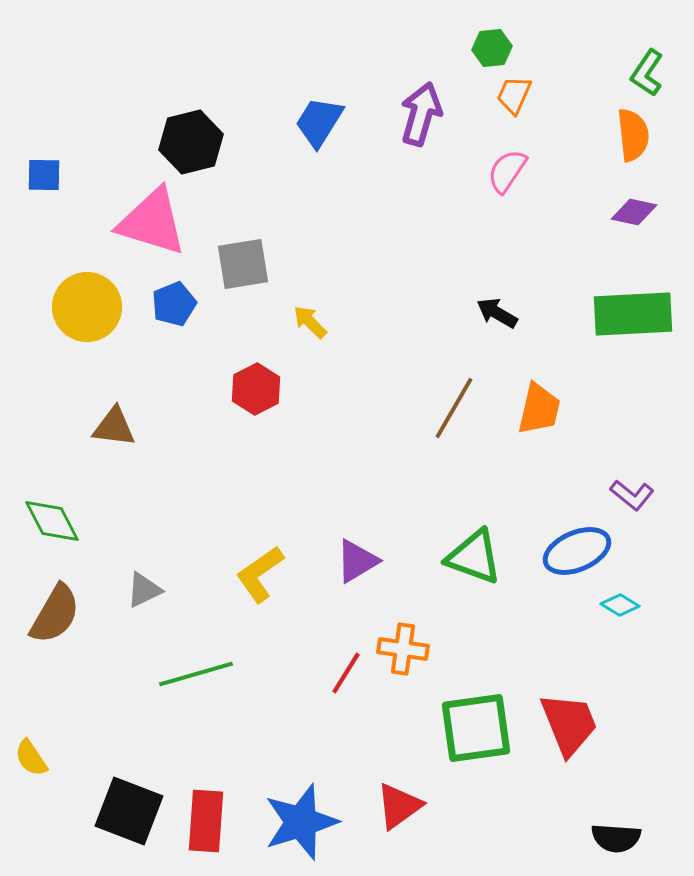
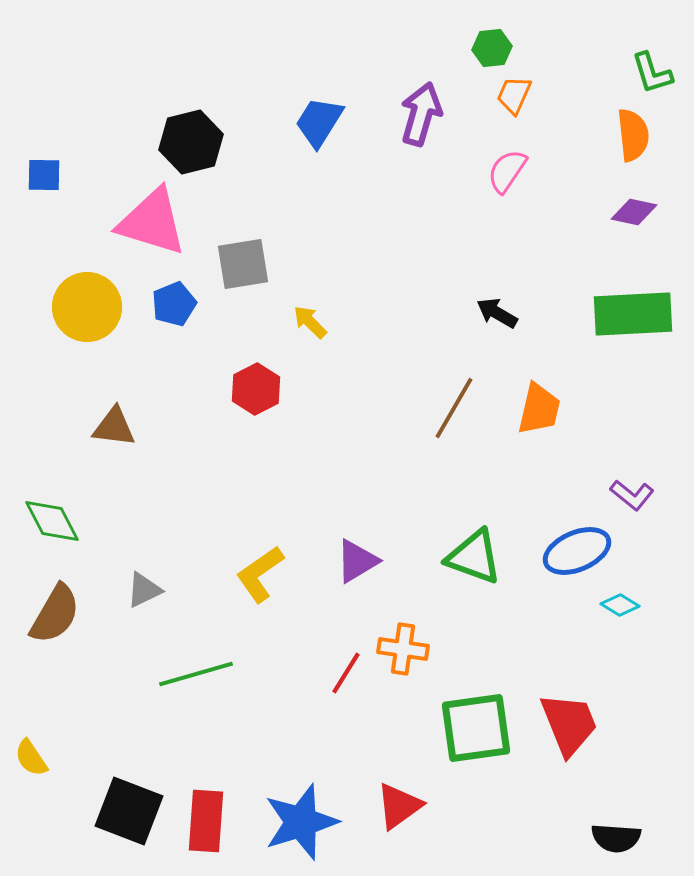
green L-shape at (647, 73): moved 5 px right; rotated 51 degrees counterclockwise
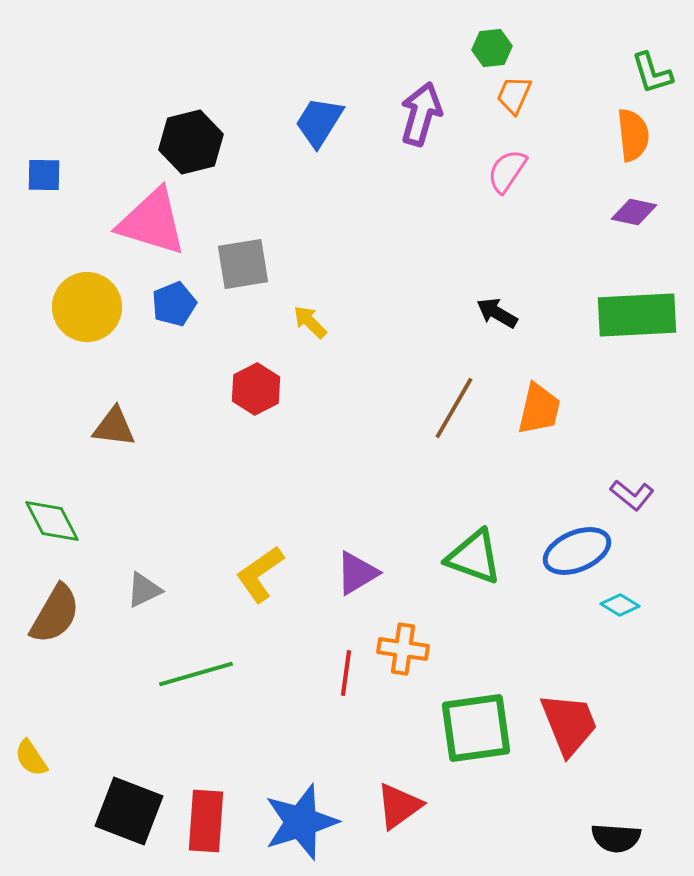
green rectangle at (633, 314): moved 4 px right, 1 px down
purple triangle at (357, 561): moved 12 px down
red line at (346, 673): rotated 24 degrees counterclockwise
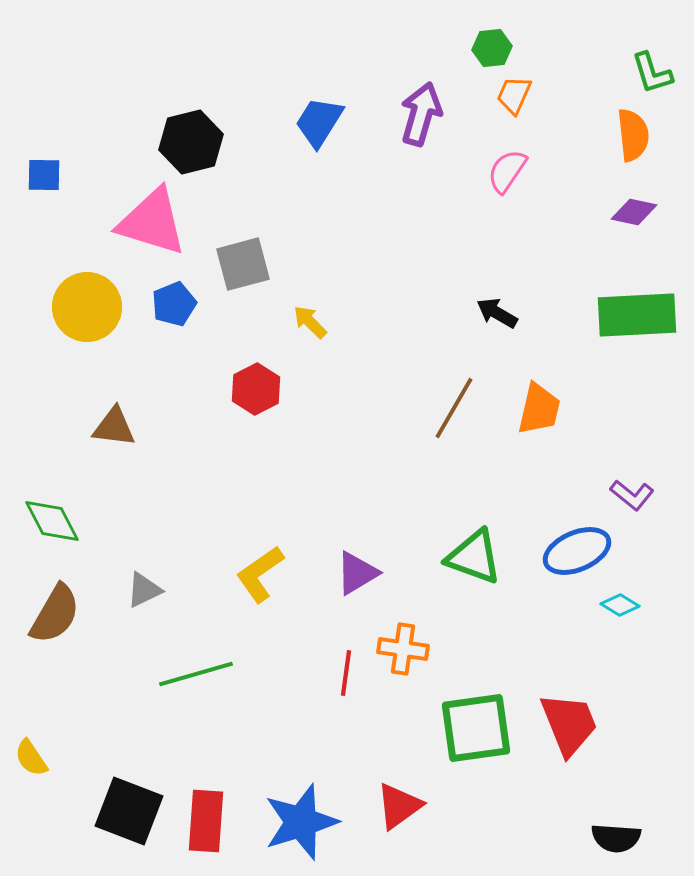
gray square at (243, 264): rotated 6 degrees counterclockwise
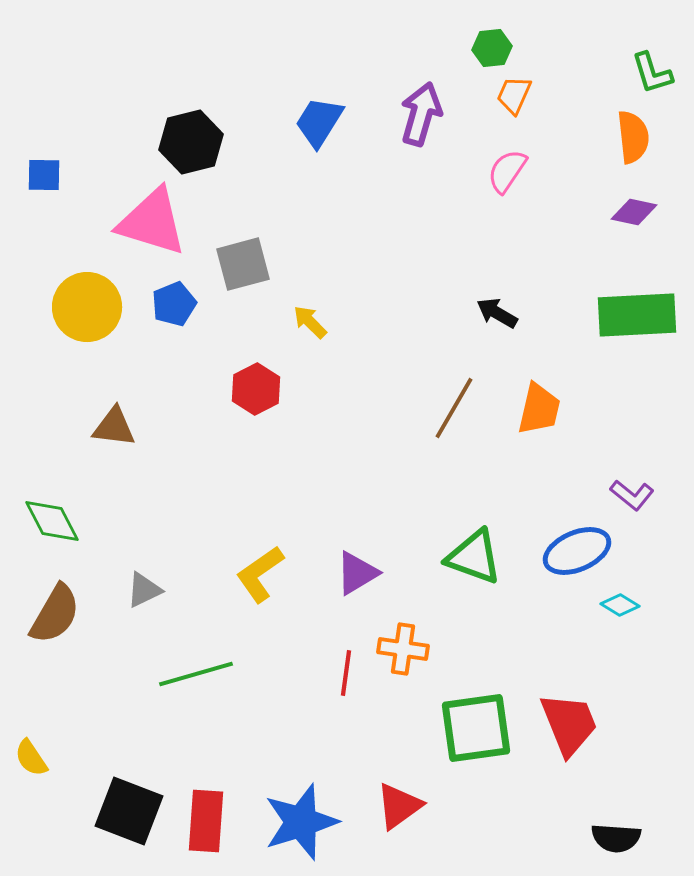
orange semicircle at (633, 135): moved 2 px down
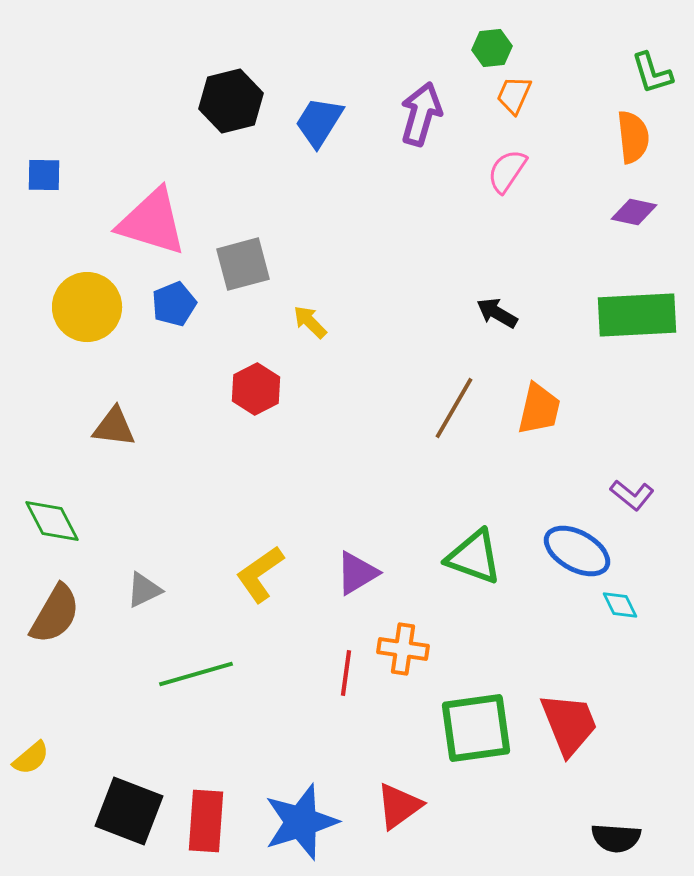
black hexagon at (191, 142): moved 40 px right, 41 px up
blue ellipse at (577, 551): rotated 52 degrees clockwise
cyan diamond at (620, 605): rotated 33 degrees clockwise
yellow semicircle at (31, 758): rotated 96 degrees counterclockwise
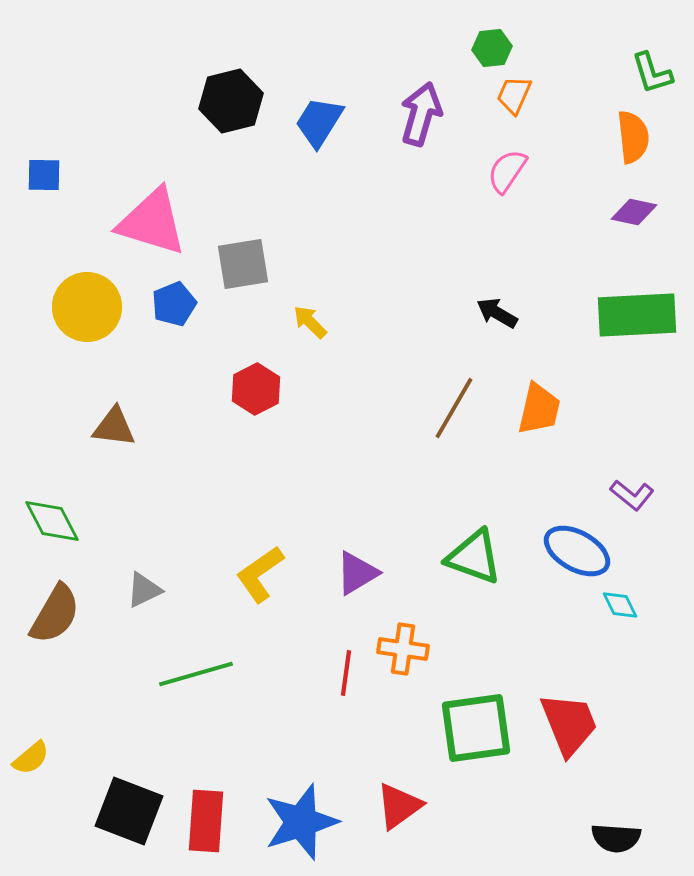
gray square at (243, 264): rotated 6 degrees clockwise
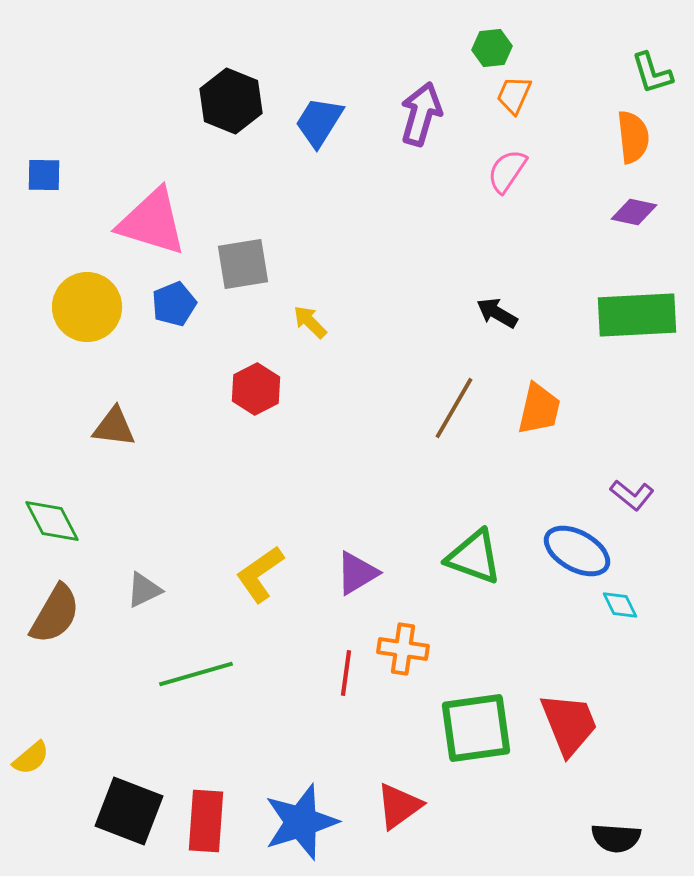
black hexagon at (231, 101): rotated 24 degrees counterclockwise
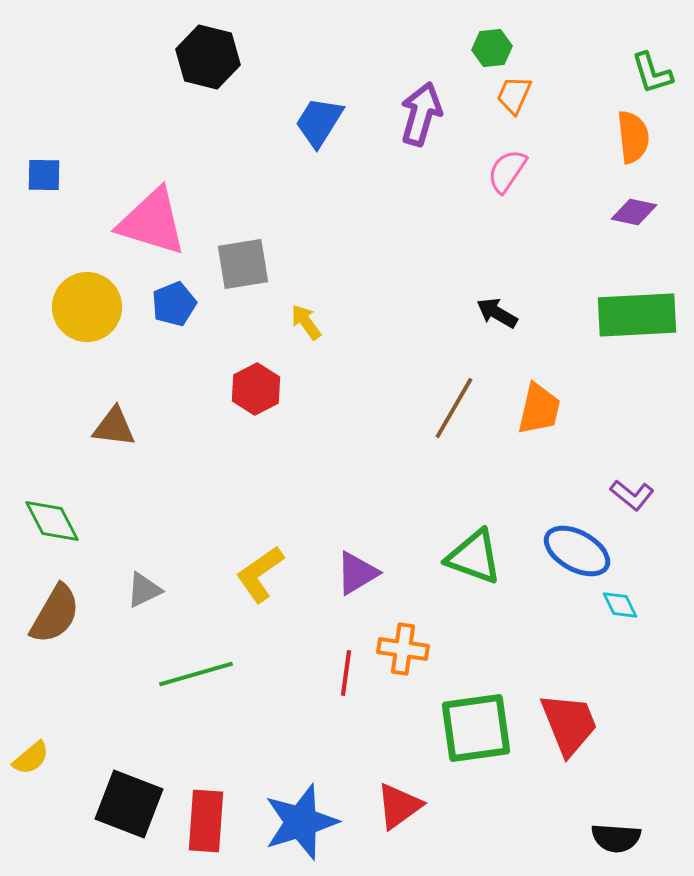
black hexagon at (231, 101): moved 23 px left, 44 px up; rotated 8 degrees counterclockwise
yellow arrow at (310, 322): moved 4 px left; rotated 9 degrees clockwise
black square at (129, 811): moved 7 px up
